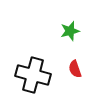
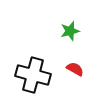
red semicircle: rotated 138 degrees clockwise
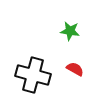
green star: rotated 24 degrees clockwise
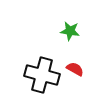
black cross: moved 9 px right
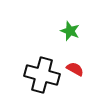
green star: rotated 12 degrees clockwise
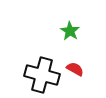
green star: rotated 12 degrees clockwise
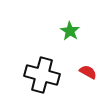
red semicircle: moved 13 px right, 3 px down
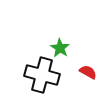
green star: moved 10 px left, 17 px down
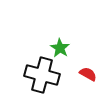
red semicircle: moved 2 px down
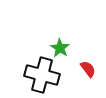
red semicircle: moved 5 px up; rotated 24 degrees clockwise
